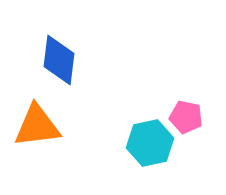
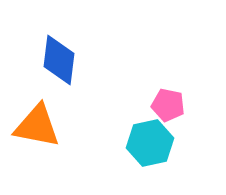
pink pentagon: moved 18 px left, 12 px up
orange triangle: rotated 18 degrees clockwise
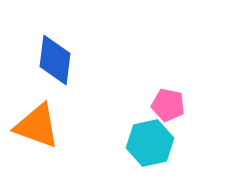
blue diamond: moved 4 px left
orange triangle: rotated 9 degrees clockwise
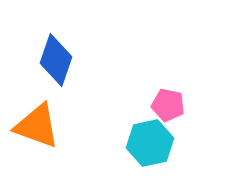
blue diamond: moved 1 px right; rotated 12 degrees clockwise
